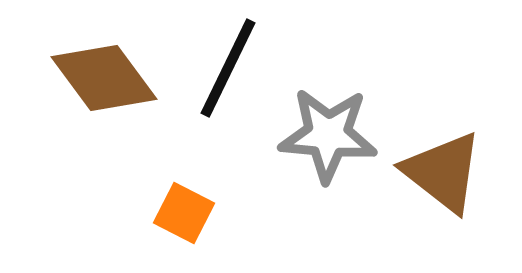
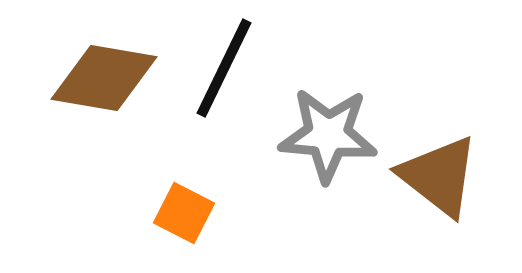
black line: moved 4 px left
brown diamond: rotated 44 degrees counterclockwise
brown triangle: moved 4 px left, 4 px down
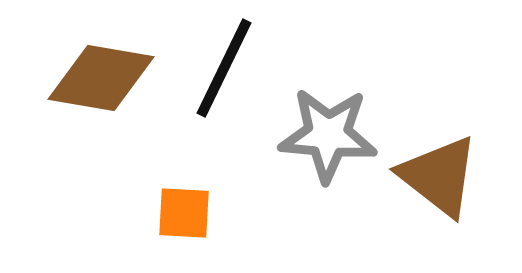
brown diamond: moved 3 px left
orange square: rotated 24 degrees counterclockwise
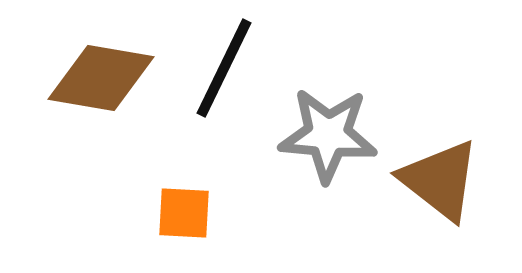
brown triangle: moved 1 px right, 4 px down
